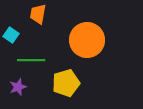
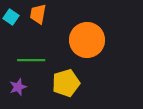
cyan square: moved 18 px up
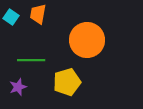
yellow pentagon: moved 1 px right, 1 px up
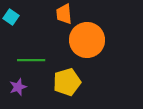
orange trapezoid: moved 26 px right; rotated 15 degrees counterclockwise
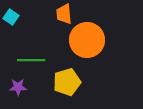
purple star: rotated 18 degrees clockwise
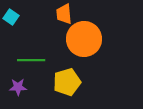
orange circle: moved 3 px left, 1 px up
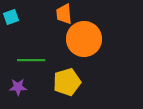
cyan square: rotated 35 degrees clockwise
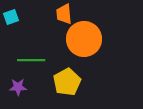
yellow pentagon: rotated 12 degrees counterclockwise
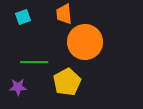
cyan square: moved 12 px right
orange circle: moved 1 px right, 3 px down
green line: moved 3 px right, 2 px down
